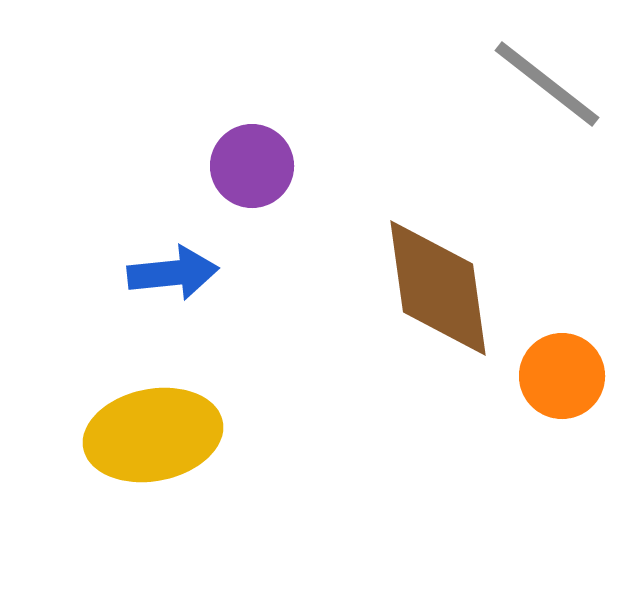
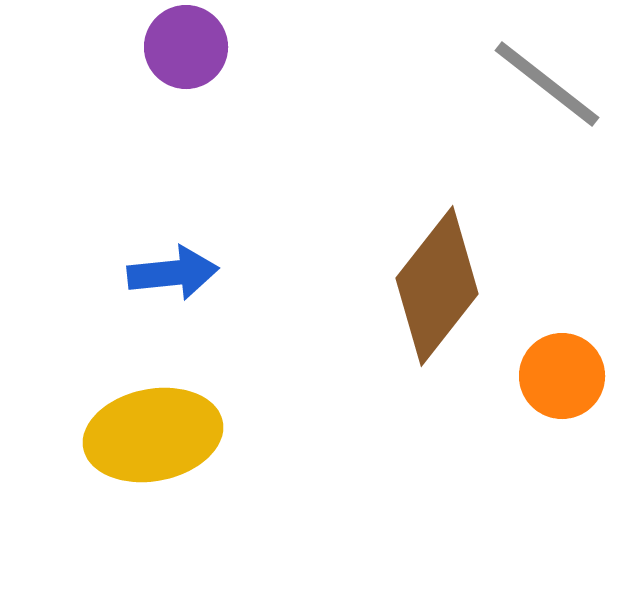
purple circle: moved 66 px left, 119 px up
brown diamond: moved 1 px left, 2 px up; rotated 46 degrees clockwise
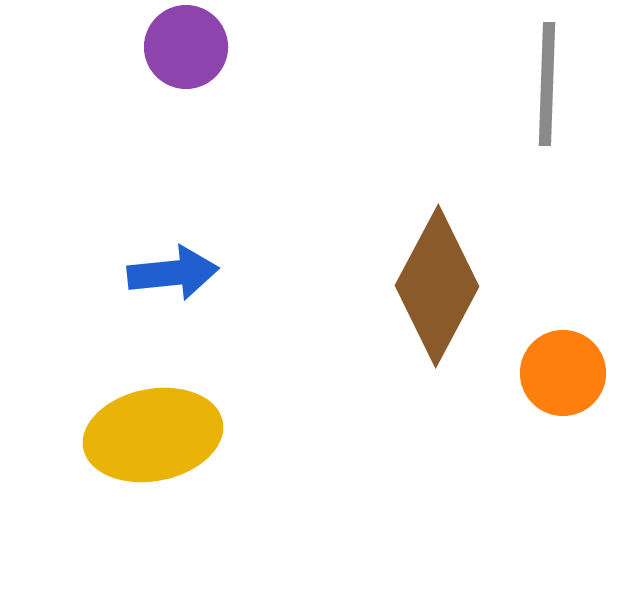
gray line: rotated 54 degrees clockwise
brown diamond: rotated 10 degrees counterclockwise
orange circle: moved 1 px right, 3 px up
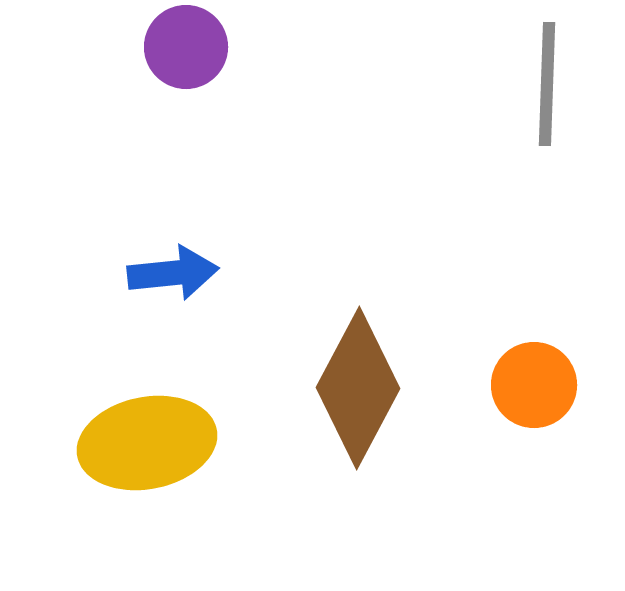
brown diamond: moved 79 px left, 102 px down
orange circle: moved 29 px left, 12 px down
yellow ellipse: moved 6 px left, 8 px down
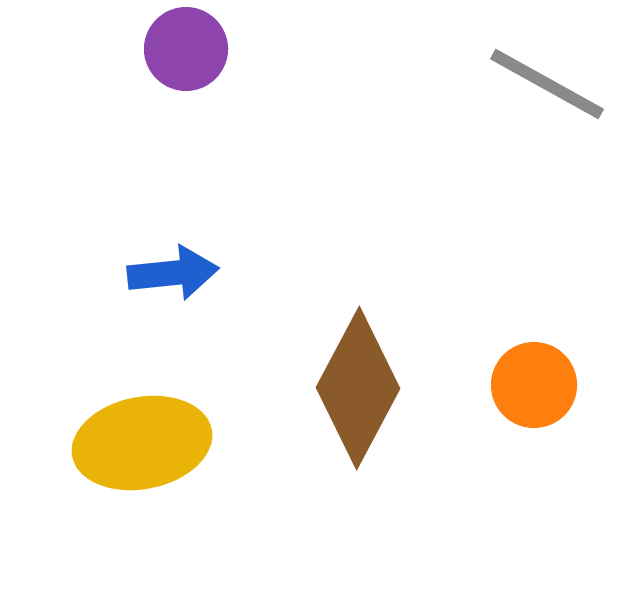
purple circle: moved 2 px down
gray line: rotated 63 degrees counterclockwise
yellow ellipse: moved 5 px left
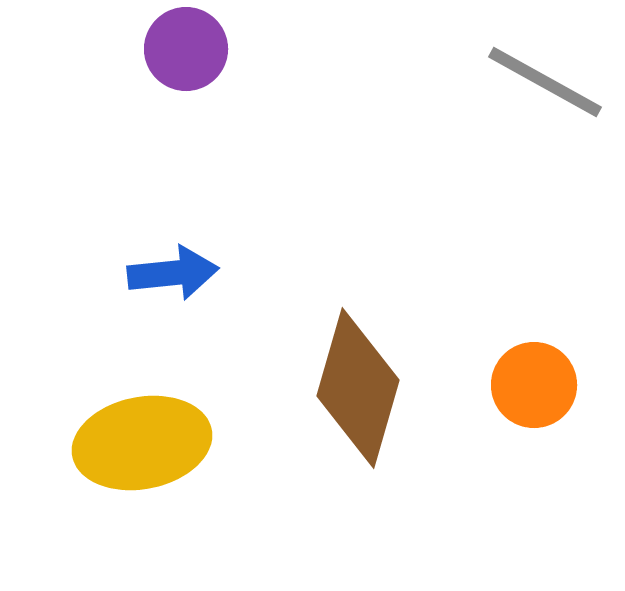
gray line: moved 2 px left, 2 px up
brown diamond: rotated 12 degrees counterclockwise
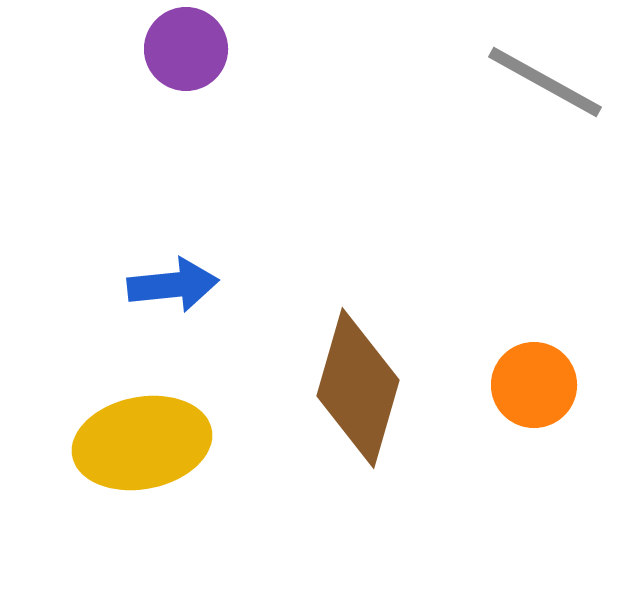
blue arrow: moved 12 px down
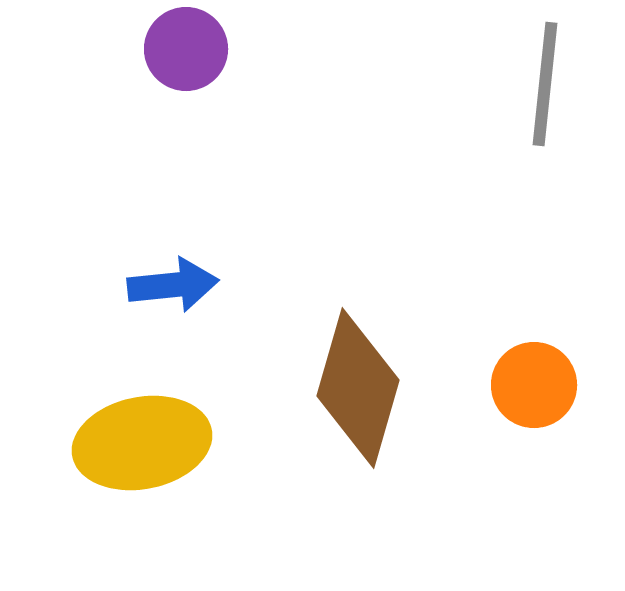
gray line: moved 2 px down; rotated 67 degrees clockwise
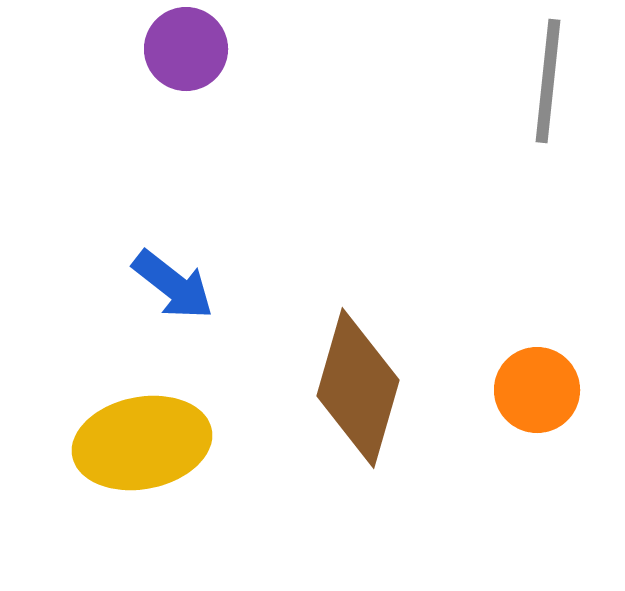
gray line: moved 3 px right, 3 px up
blue arrow: rotated 44 degrees clockwise
orange circle: moved 3 px right, 5 px down
